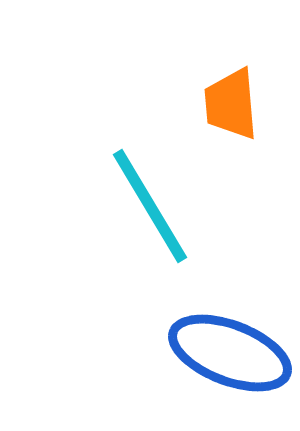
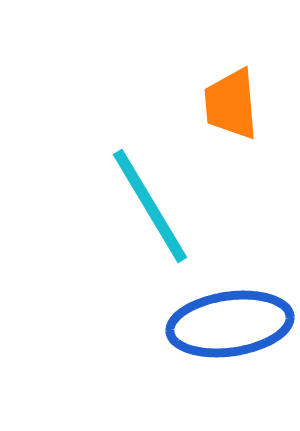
blue ellipse: moved 29 px up; rotated 29 degrees counterclockwise
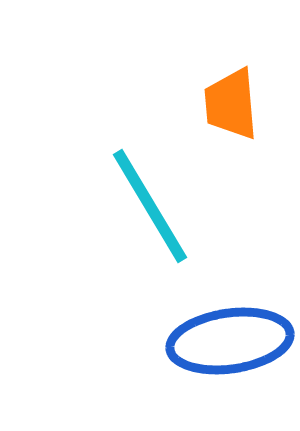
blue ellipse: moved 17 px down
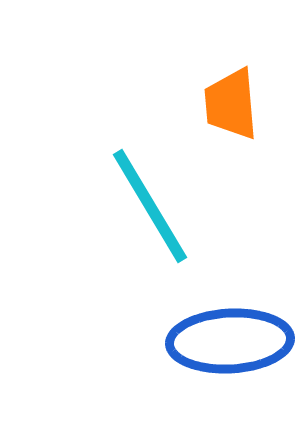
blue ellipse: rotated 5 degrees clockwise
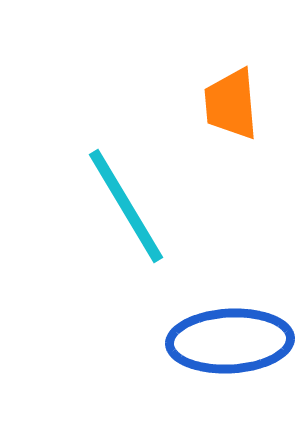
cyan line: moved 24 px left
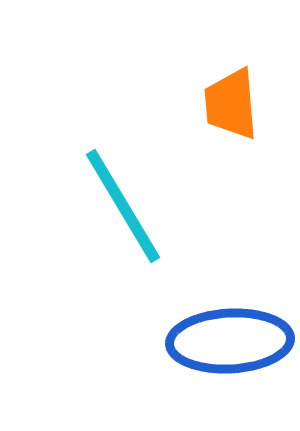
cyan line: moved 3 px left
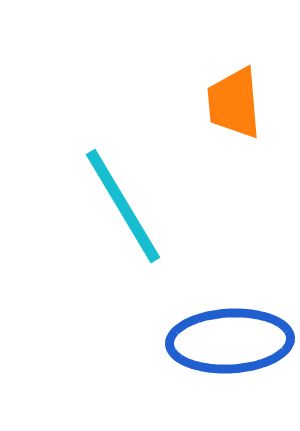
orange trapezoid: moved 3 px right, 1 px up
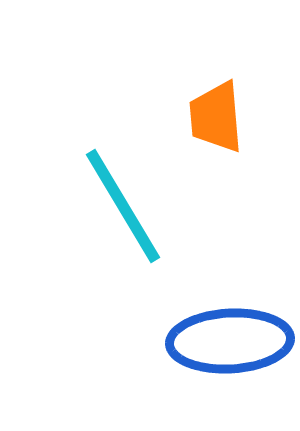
orange trapezoid: moved 18 px left, 14 px down
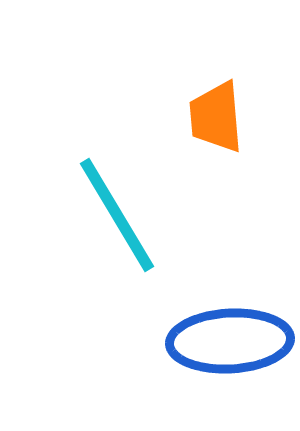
cyan line: moved 6 px left, 9 px down
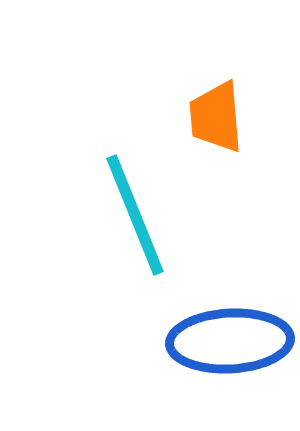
cyan line: moved 18 px right; rotated 9 degrees clockwise
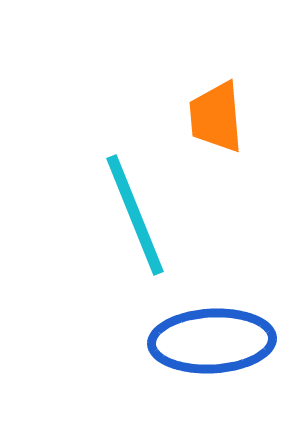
blue ellipse: moved 18 px left
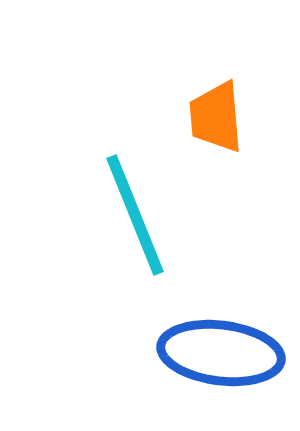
blue ellipse: moved 9 px right, 12 px down; rotated 10 degrees clockwise
